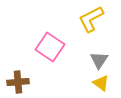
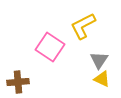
yellow L-shape: moved 8 px left, 7 px down
yellow triangle: moved 1 px right, 4 px up; rotated 12 degrees counterclockwise
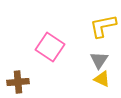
yellow L-shape: moved 20 px right; rotated 16 degrees clockwise
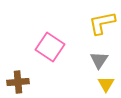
yellow L-shape: moved 1 px left, 3 px up
yellow triangle: moved 4 px right, 5 px down; rotated 36 degrees clockwise
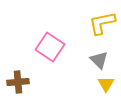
gray triangle: rotated 18 degrees counterclockwise
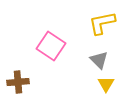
pink square: moved 1 px right, 1 px up
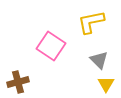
yellow L-shape: moved 11 px left, 1 px up
brown cross: rotated 10 degrees counterclockwise
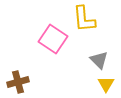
yellow L-shape: moved 7 px left, 3 px up; rotated 84 degrees counterclockwise
pink square: moved 2 px right, 7 px up
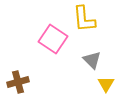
gray triangle: moved 7 px left
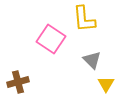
pink square: moved 2 px left
